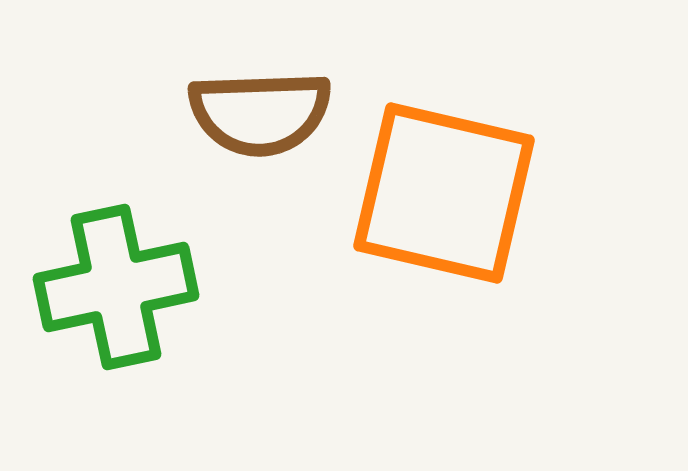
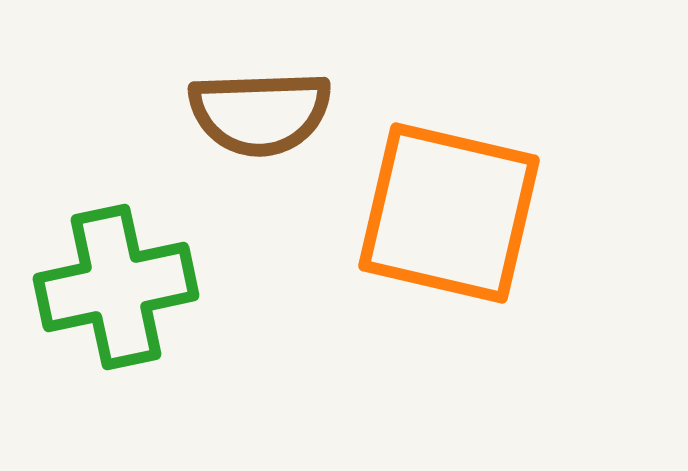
orange square: moved 5 px right, 20 px down
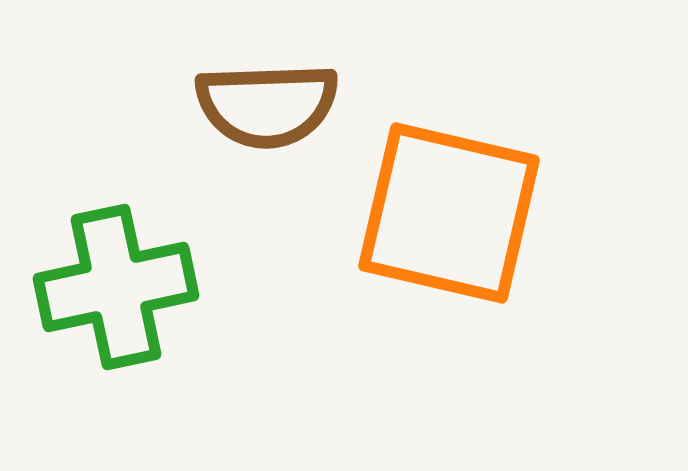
brown semicircle: moved 7 px right, 8 px up
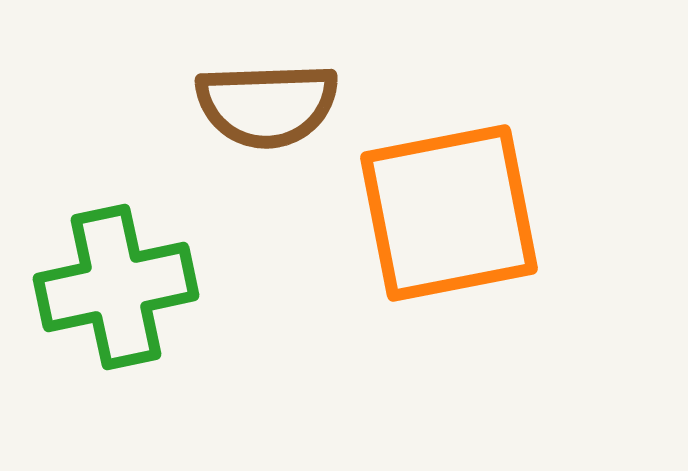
orange square: rotated 24 degrees counterclockwise
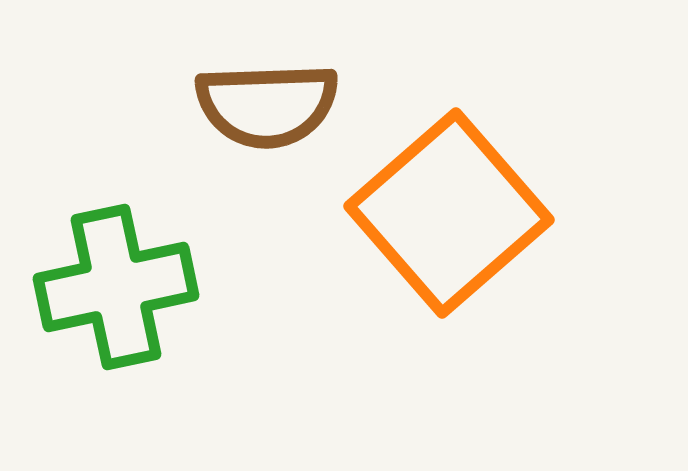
orange square: rotated 30 degrees counterclockwise
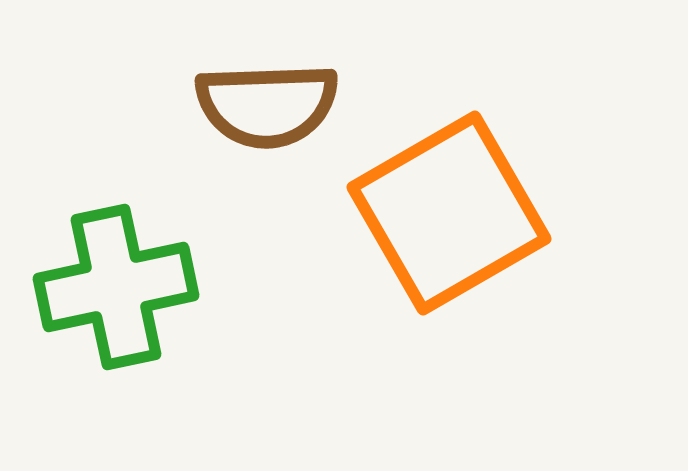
orange square: rotated 11 degrees clockwise
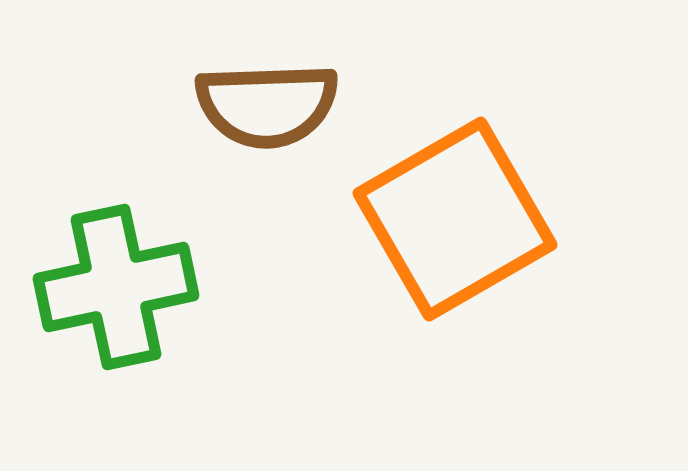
orange square: moved 6 px right, 6 px down
